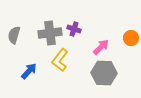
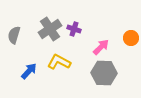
gray cross: moved 4 px up; rotated 25 degrees counterclockwise
yellow L-shape: moved 1 px left, 2 px down; rotated 80 degrees clockwise
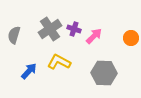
pink arrow: moved 7 px left, 11 px up
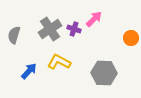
pink arrow: moved 17 px up
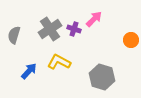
orange circle: moved 2 px down
gray hexagon: moved 2 px left, 4 px down; rotated 15 degrees clockwise
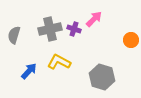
gray cross: rotated 20 degrees clockwise
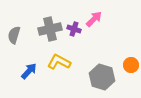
orange circle: moved 25 px down
